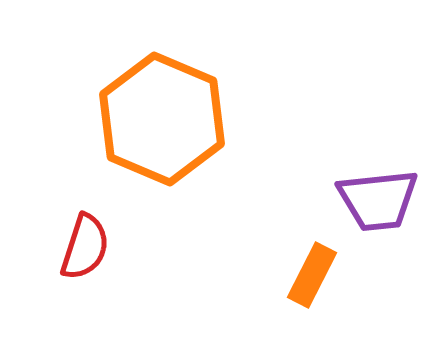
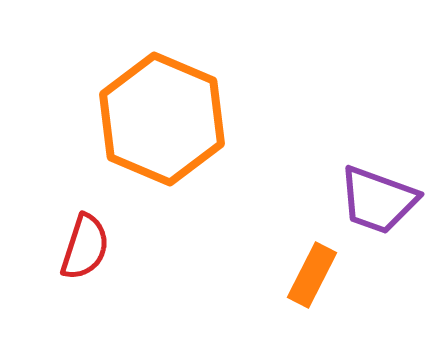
purple trapezoid: rotated 26 degrees clockwise
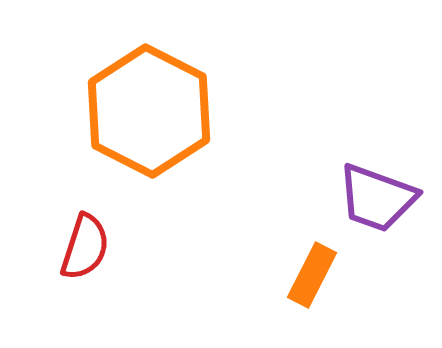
orange hexagon: moved 13 px left, 8 px up; rotated 4 degrees clockwise
purple trapezoid: moved 1 px left, 2 px up
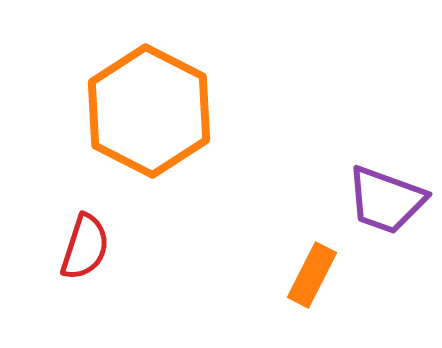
purple trapezoid: moved 9 px right, 2 px down
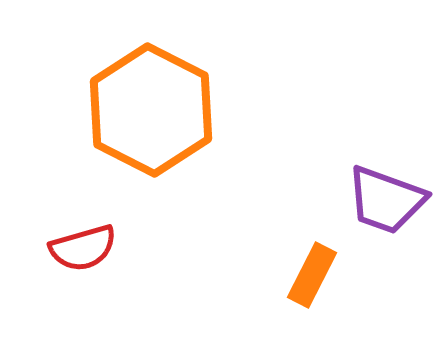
orange hexagon: moved 2 px right, 1 px up
red semicircle: moved 2 px left, 1 px down; rotated 56 degrees clockwise
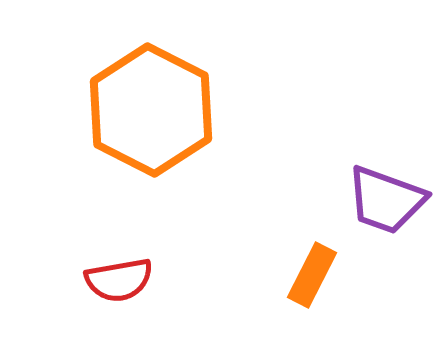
red semicircle: moved 36 px right, 32 px down; rotated 6 degrees clockwise
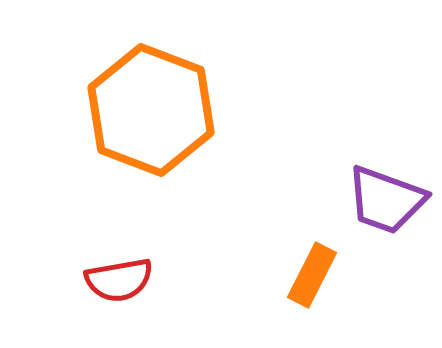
orange hexagon: rotated 6 degrees counterclockwise
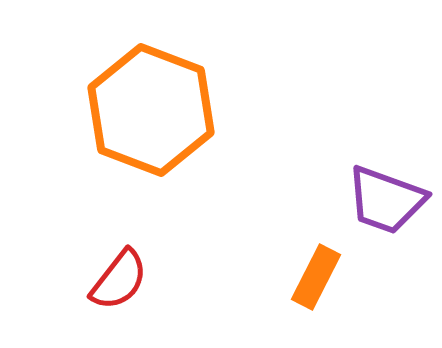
orange rectangle: moved 4 px right, 2 px down
red semicircle: rotated 42 degrees counterclockwise
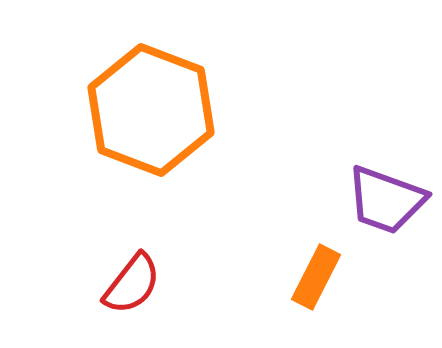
red semicircle: moved 13 px right, 4 px down
